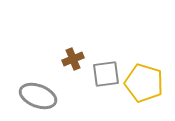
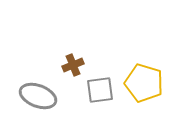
brown cross: moved 6 px down
gray square: moved 6 px left, 16 px down
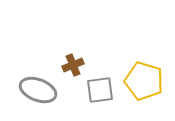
yellow pentagon: moved 2 px up
gray ellipse: moved 6 px up
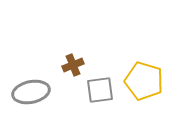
gray ellipse: moved 7 px left, 2 px down; rotated 33 degrees counterclockwise
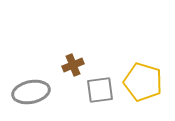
yellow pentagon: moved 1 px left, 1 px down
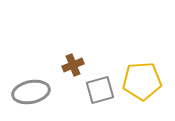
yellow pentagon: moved 1 px left, 1 px up; rotated 21 degrees counterclockwise
gray square: rotated 8 degrees counterclockwise
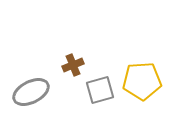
gray ellipse: rotated 15 degrees counterclockwise
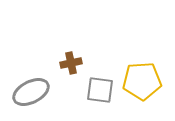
brown cross: moved 2 px left, 2 px up; rotated 10 degrees clockwise
gray square: rotated 24 degrees clockwise
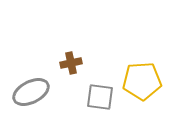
gray square: moved 7 px down
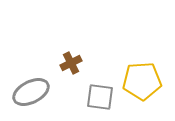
brown cross: rotated 15 degrees counterclockwise
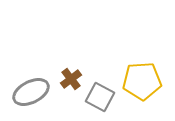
brown cross: moved 16 px down; rotated 10 degrees counterclockwise
gray square: rotated 20 degrees clockwise
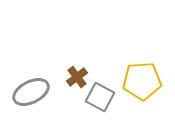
brown cross: moved 6 px right, 2 px up
